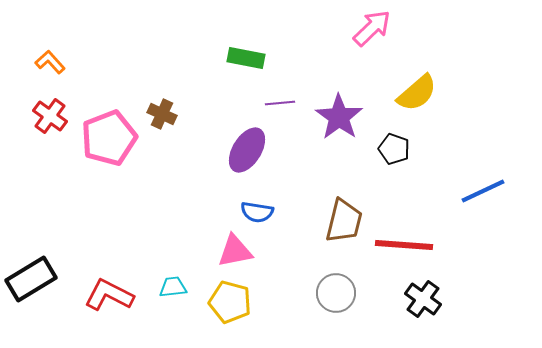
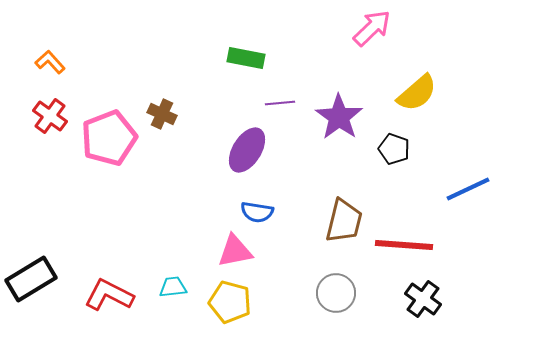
blue line: moved 15 px left, 2 px up
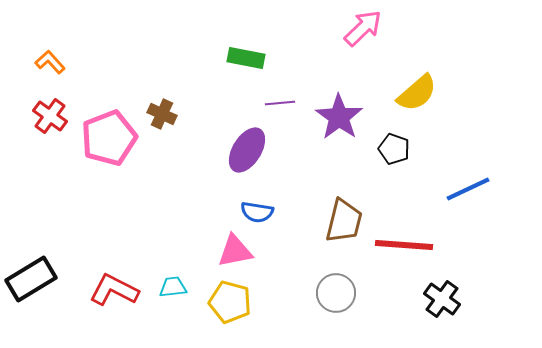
pink arrow: moved 9 px left
red L-shape: moved 5 px right, 5 px up
black cross: moved 19 px right
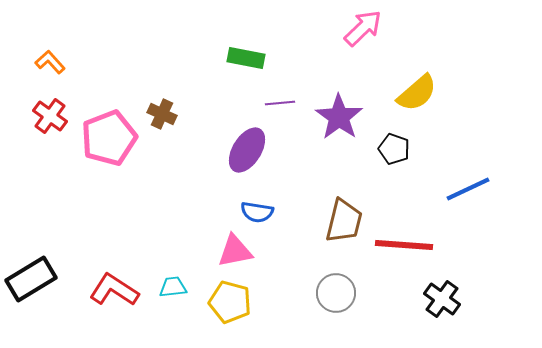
red L-shape: rotated 6 degrees clockwise
